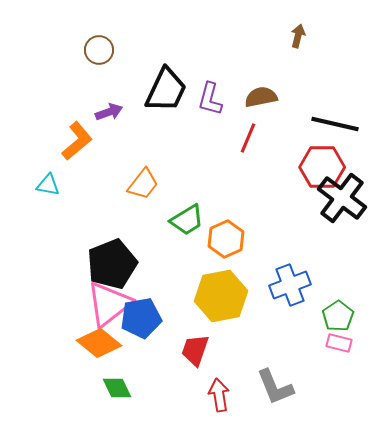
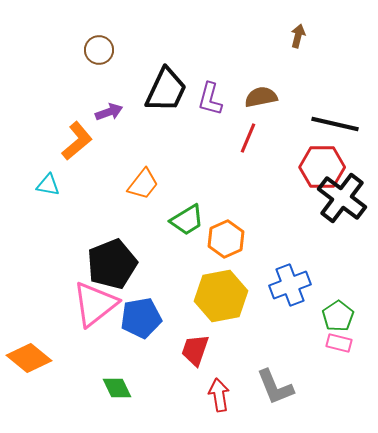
pink triangle: moved 14 px left
orange diamond: moved 70 px left, 15 px down
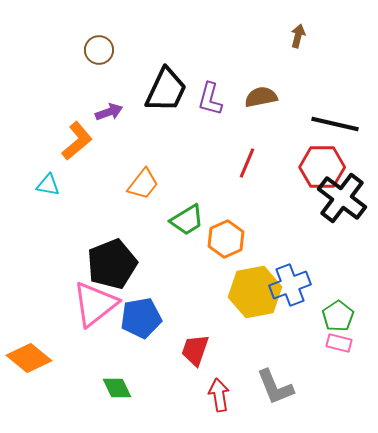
red line: moved 1 px left, 25 px down
yellow hexagon: moved 34 px right, 4 px up
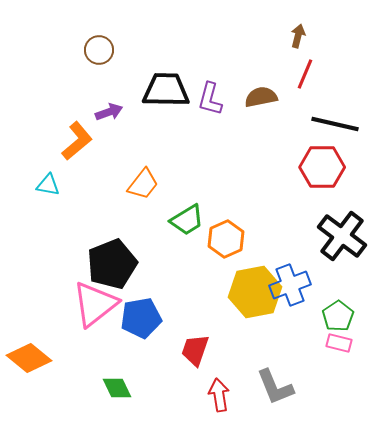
black trapezoid: rotated 114 degrees counterclockwise
red line: moved 58 px right, 89 px up
black cross: moved 38 px down
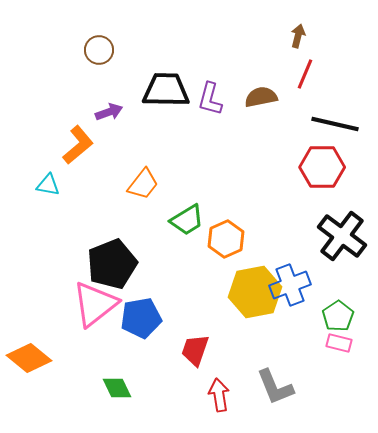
orange L-shape: moved 1 px right, 4 px down
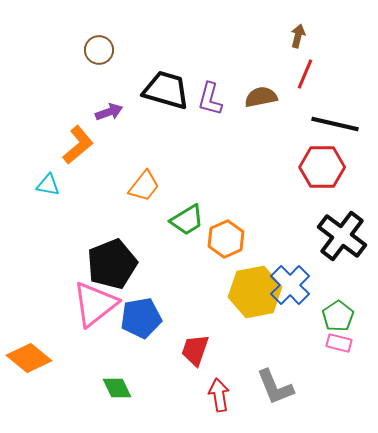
black trapezoid: rotated 15 degrees clockwise
orange trapezoid: moved 1 px right, 2 px down
blue cross: rotated 24 degrees counterclockwise
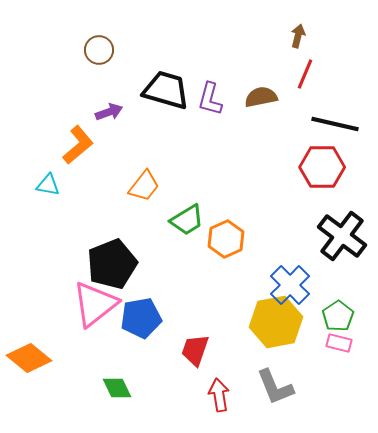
yellow hexagon: moved 21 px right, 30 px down
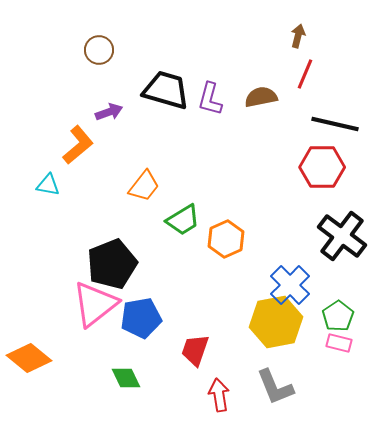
green trapezoid: moved 4 px left
green diamond: moved 9 px right, 10 px up
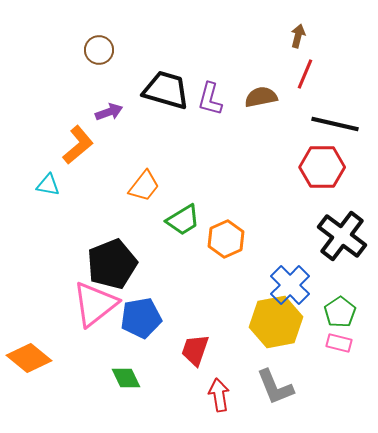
green pentagon: moved 2 px right, 4 px up
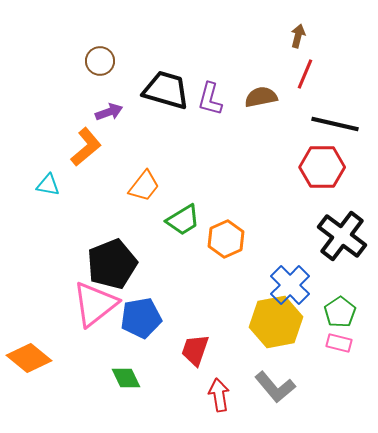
brown circle: moved 1 px right, 11 px down
orange L-shape: moved 8 px right, 2 px down
gray L-shape: rotated 18 degrees counterclockwise
